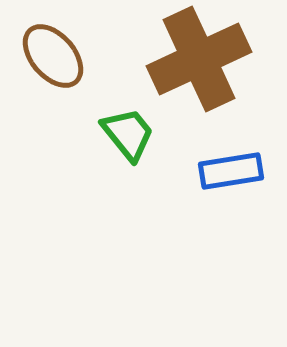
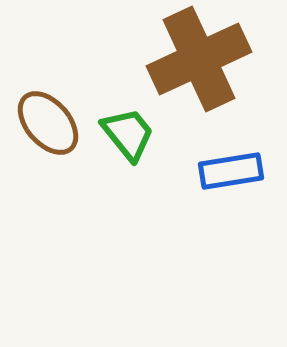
brown ellipse: moved 5 px left, 67 px down
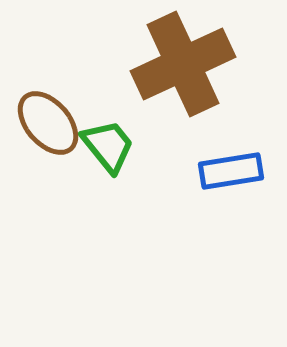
brown cross: moved 16 px left, 5 px down
green trapezoid: moved 20 px left, 12 px down
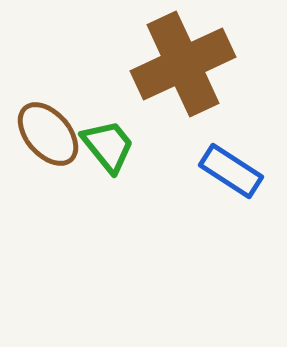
brown ellipse: moved 11 px down
blue rectangle: rotated 42 degrees clockwise
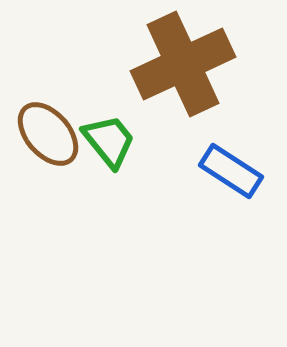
green trapezoid: moved 1 px right, 5 px up
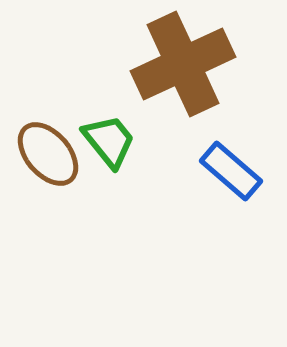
brown ellipse: moved 20 px down
blue rectangle: rotated 8 degrees clockwise
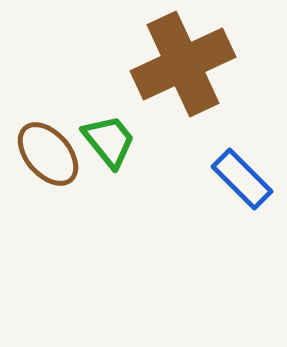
blue rectangle: moved 11 px right, 8 px down; rotated 4 degrees clockwise
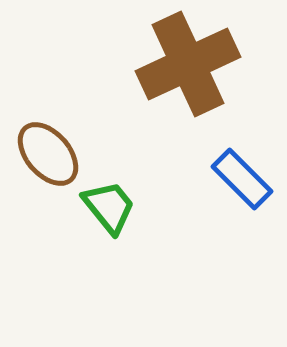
brown cross: moved 5 px right
green trapezoid: moved 66 px down
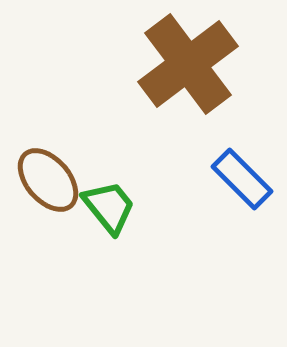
brown cross: rotated 12 degrees counterclockwise
brown ellipse: moved 26 px down
